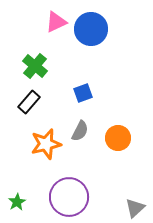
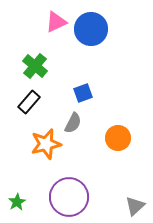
gray semicircle: moved 7 px left, 8 px up
gray triangle: moved 2 px up
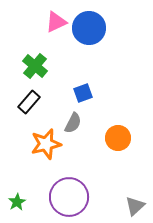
blue circle: moved 2 px left, 1 px up
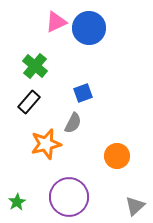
orange circle: moved 1 px left, 18 px down
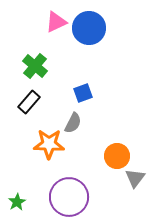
orange star: moved 3 px right; rotated 16 degrees clockwise
gray triangle: moved 28 px up; rotated 10 degrees counterclockwise
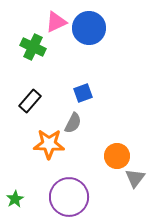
green cross: moved 2 px left, 19 px up; rotated 15 degrees counterclockwise
black rectangle: moved 1 px right, 1 px up
green star: moved 2 px left, 3 px up
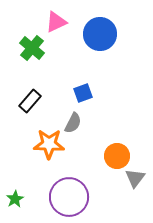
blue circle: moved 11 px right, 6 px down
green cross: moved 1 px left, 1 px down; rotated 15 degrees clockwise
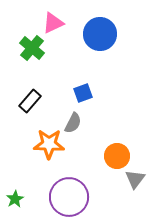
pink triangle: moved 3 px left, 1 px down
gray triangle: moved 1 px down
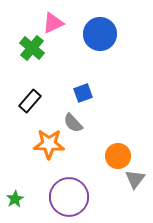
gray semicircle: rotated 110 degrees clockwise
orange circle: moved 1 px right
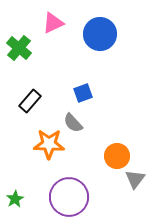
green cross: moved 13 px left
orange circle: moved 1 px left
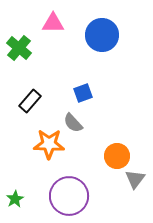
pink triangle: rotated 25 degrees clockwise
blue circle: moved 2 px right, 1 px down
purple circle: moved 1 px up
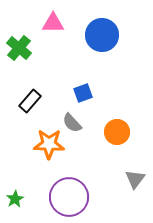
gray semicircle: moved 1 px left
orange circle: moved 24 px up
purple circle: moved 1 px down
